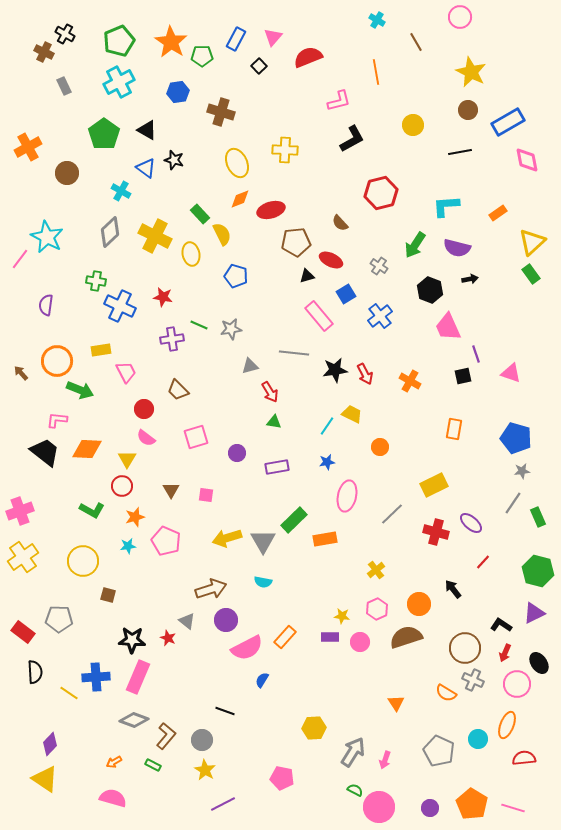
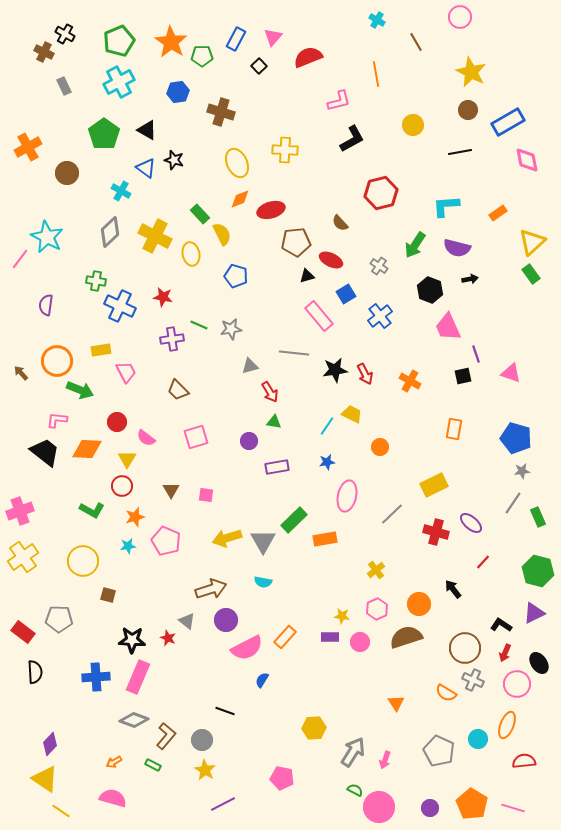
orange line at (376, 72): moved 2 px down
red circle at (144, 409): moved 27 px left, 13 px down
purple circle at (237, 453): moved 12 px right, 12 px up
yellow line at (69, 693): moved 8 px left, 118 px down
red semicircle at (524, 758): moved 3 px down
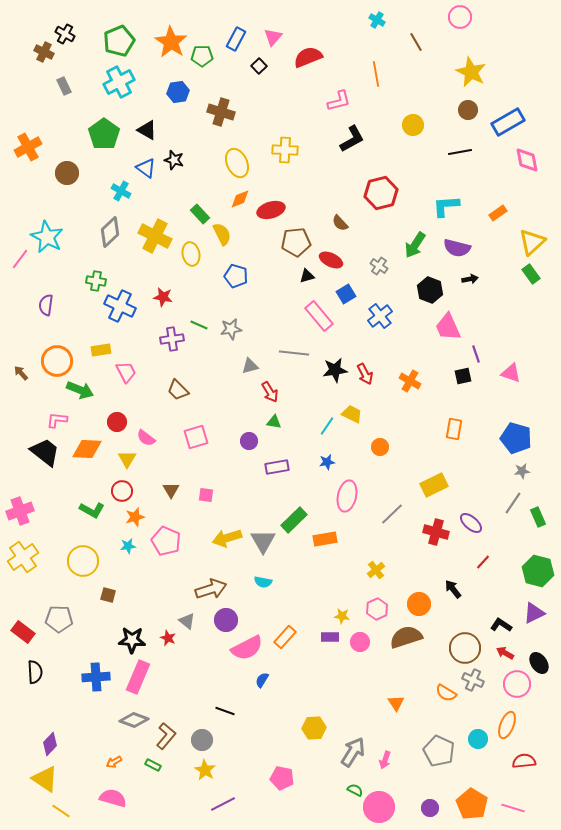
red circle at (122, 486): moved 5 px down
red arrow at (505, 653): rotated 96 degrees clockwise
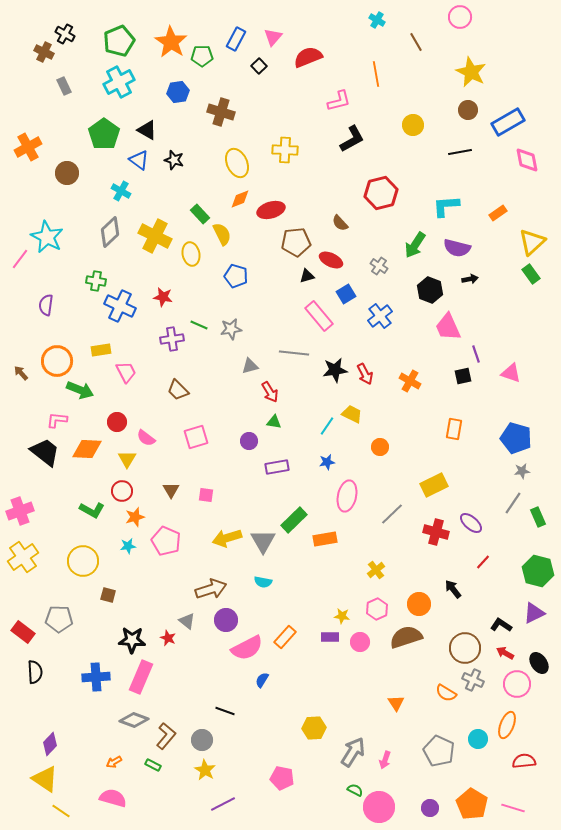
blue triangle at (146, 168): moved 7 px left, 8 px up
pink rectangle at (138, 677): moved 3 px right
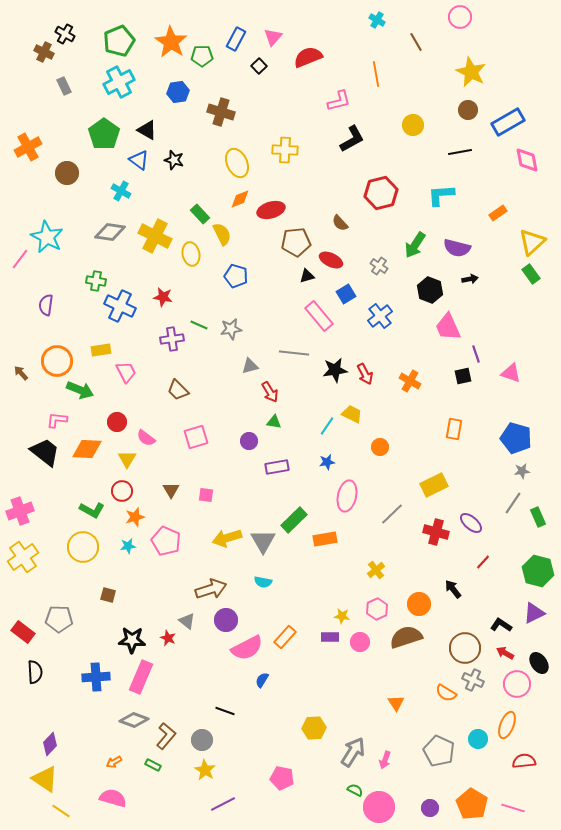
cyan L-shape at (446, 206): moved 5 px left, 11 px up
gray diamond at (110, 232): rotated 52 degrees clockwise
yellow circle at (83, 561): moved 14 px up
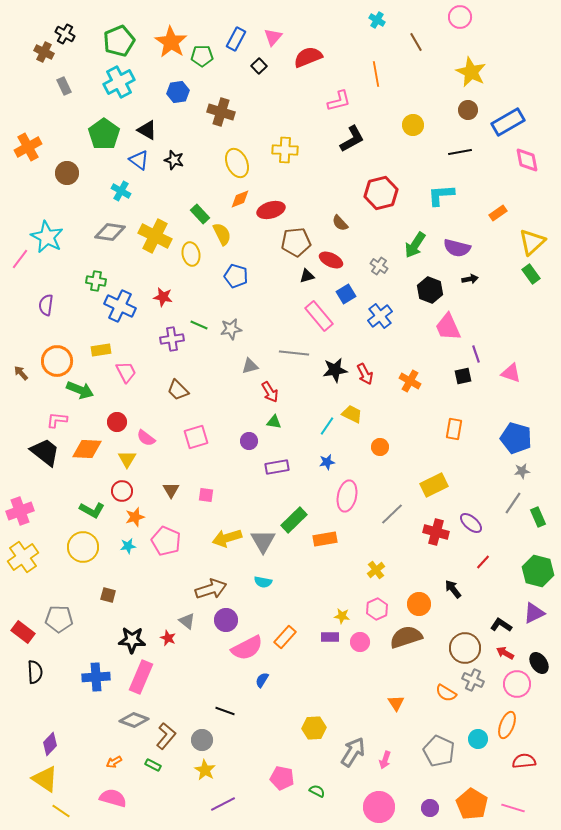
green semicircle at (355, 790): moved 38 px left, 1 px down
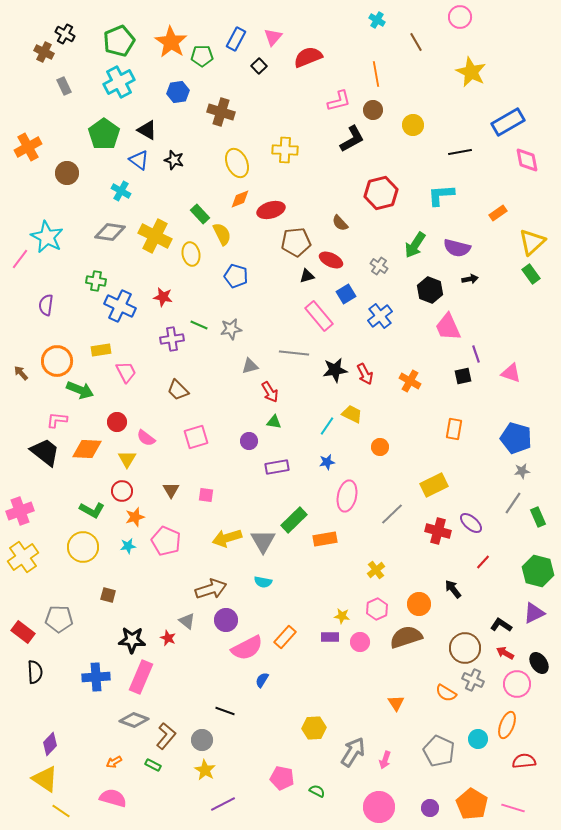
brown circle at (468, 110): moved 95 px left
red cross at (436, 532): moved 2 px right, 1 px up
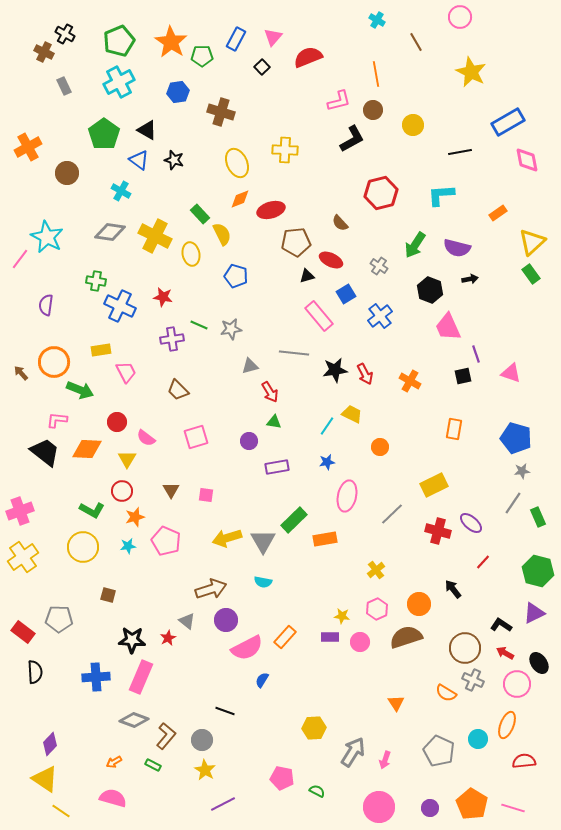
black square at (259, 66): moved 3 px right, 1 px down
orange circle at (57, 361): moved 3 px left, 1 px down
red star at (168, 638): rotated 21 degrees clockwise
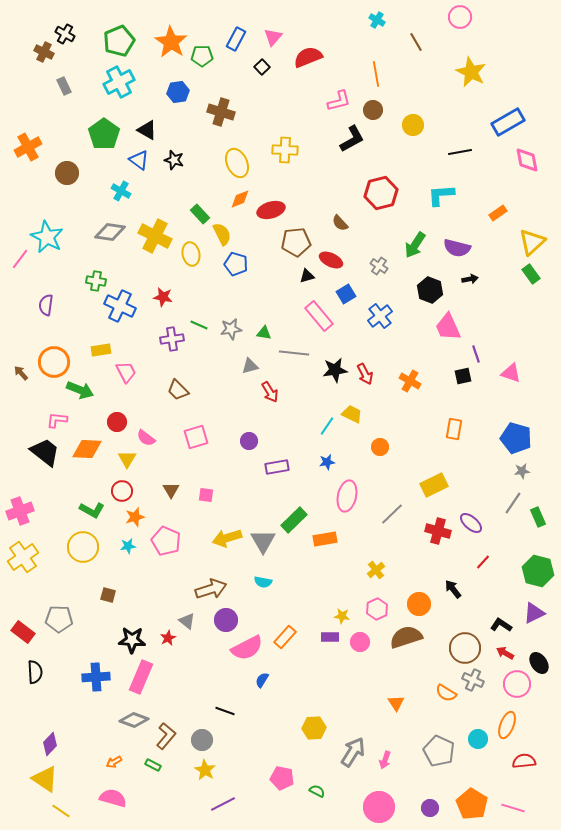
blue pentagon at (236, 276): moved 12 px up
green triangle at (274, 422): moved 10 px left, 89 px up
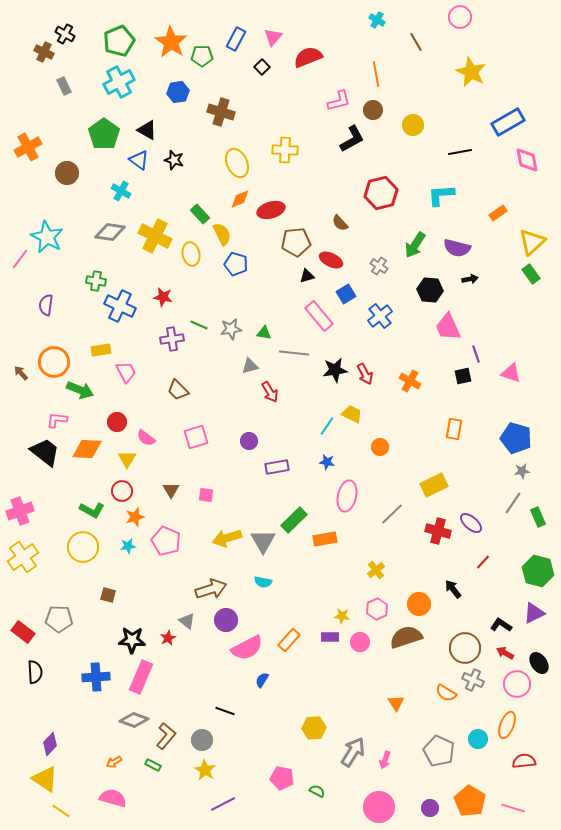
black hexagon at (430, 290): rotated 15 degrees counterclockwise
blue star at (327, 462): rotated 21 degrees clockwise
orange rectangle at (285, 637): moved 4 px right, 3 px down
orange pentagon at (472, 804): moved 2 px left, 3 px up
